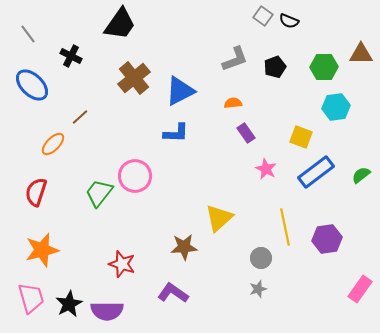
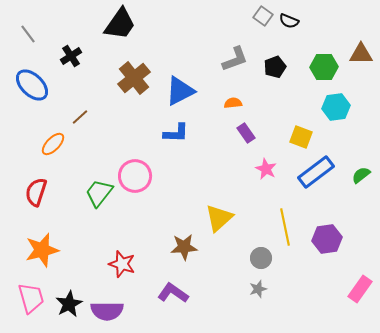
black cross: rotated 30 degrees clockwise
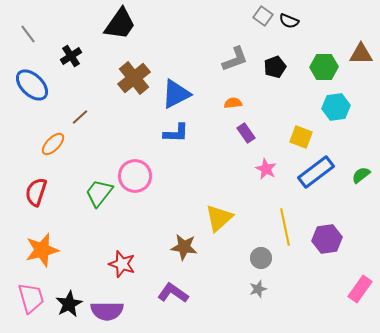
blue triangle: moved 4 px left, 3 px down
brown star: rotated 12 degrees clockwise
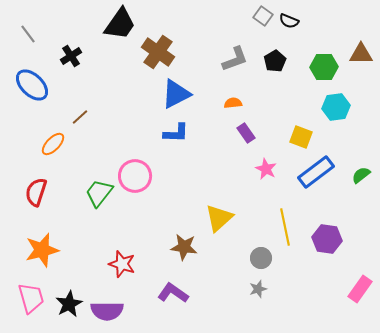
black pentagon: moved 6 px up; rotated 10 degrees counterclockwise
brown cross: moved 24 px right, 26 px up; rotated 16 degrees counterclockwise
purple hexagon: rotated 16 degrees clockwise
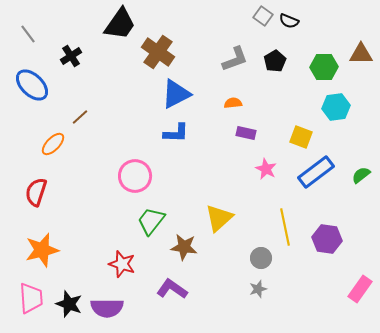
purple rectangle: rotated 42 degrees counterclockwise
green trapezoid: moved 52 px right, 28 px down
purple L-shape: moved 1 px left, 4 px up
pink trapezoid: rotated 12 degrees clockwise
black star: rotated 24 degrees counterclockwise
purple semicircle: moved 3 px up
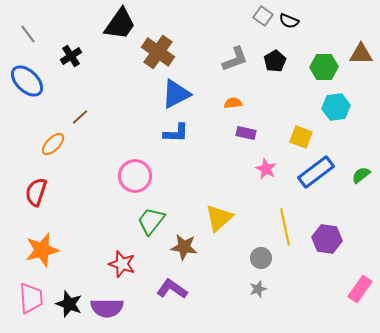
blue ellipse: moved 5 px left, 4 px up
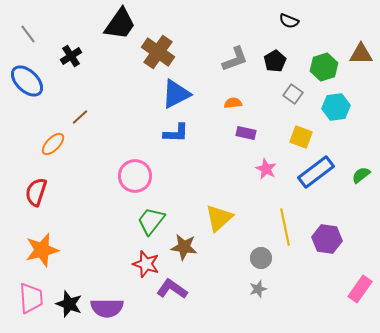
gray square: moved 30 px right, 78 px down
green hexagon: rotated 16 degrees counterclockwise
red star: moved 24 px right
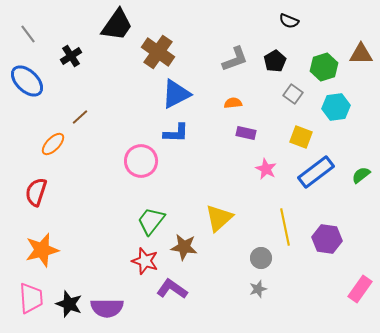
black trapezoid: moved 3 px left, 1 px down
pink circle: moved 6 px right, 15 px up
red star: moved 1 px left, 3 px up
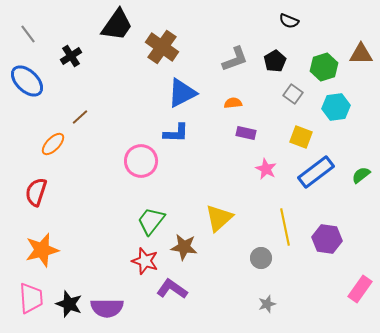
brown cross: moved 4 px right, 5 px up
blue triangle: moved 6 px right, 1 px up
gray star: moved 9 px right, 15 px down
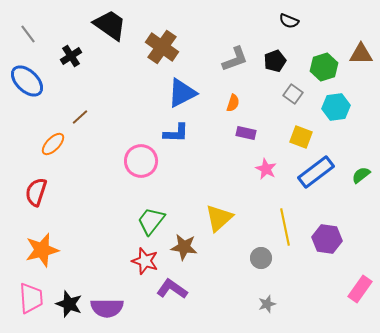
black trapezoid: moved 7 px left; rotated 90 degrees counterclockwise
black pentagon: rotated 10 degrees clockwise
orange semicircle: rotated 114 degrees clockwise
